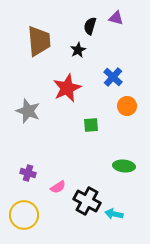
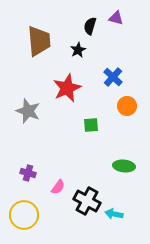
pink semicircle: rotated 21 degrees counterclockwise
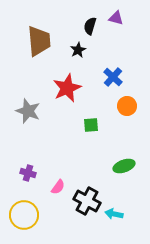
green ellipse: rotated 25 degrees counterclockwise
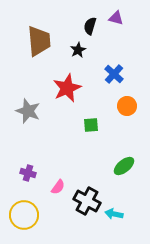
blue cross: moved 1 px right, 3 px up
green ellipse: rotated 20 degrees counterclockwise
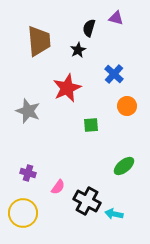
black semicircle: moved 1 px left, 2 px down
yellow circle: moved 1 px left, 2 px up
